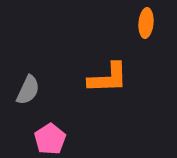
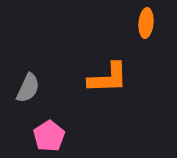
gray semicircle: moved 2 px up
pink pentagon: moved 1 px left, 3 px up
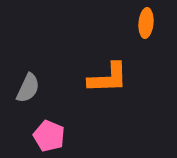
pink pentagon: rotated 16 degrees counterclockwise
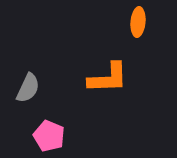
orange ellipse: moved 8 px left, 1 px up
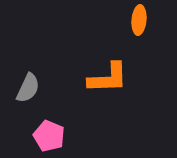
orange ellipse: moved 1 px right, 2 px up
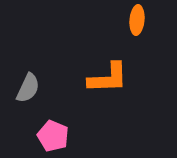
orange ellipse: moved 2 px left
pink pentagon: moved 4 px right
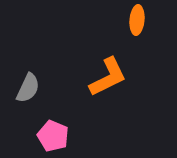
orange L-shape: moved 1 px up; rotated 24 degrees counterclockwise
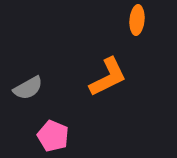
gray semicircle: rotated 36 degrees clockwise
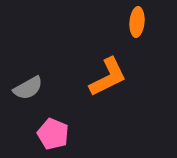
orange ellipse: moved 2 px down
pink pentagon: moved 2 px up
